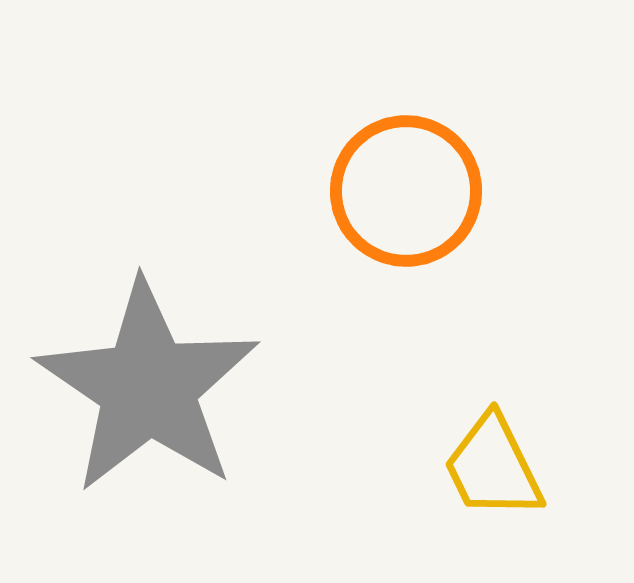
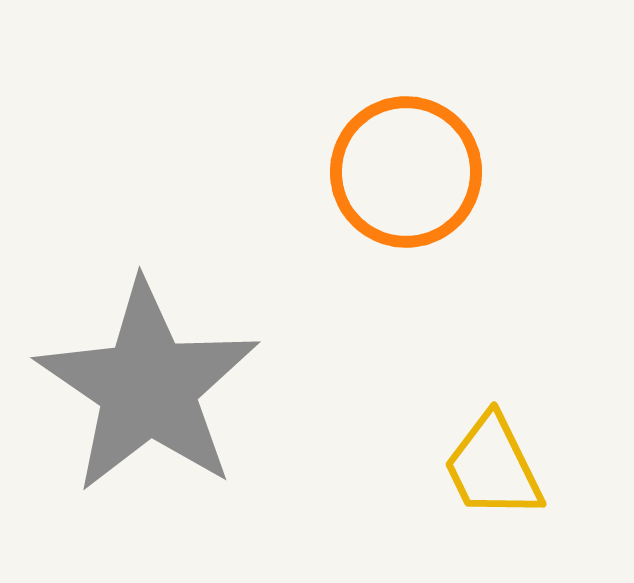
orange circle: moved 19 px up
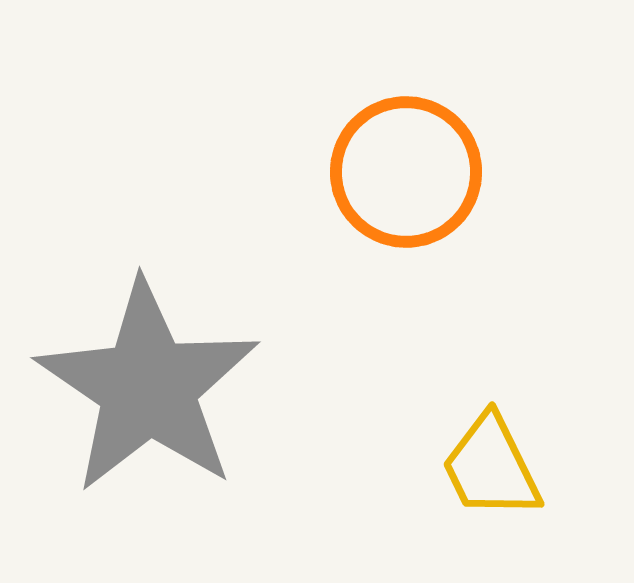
yellow trapezoid: moved 2 px left
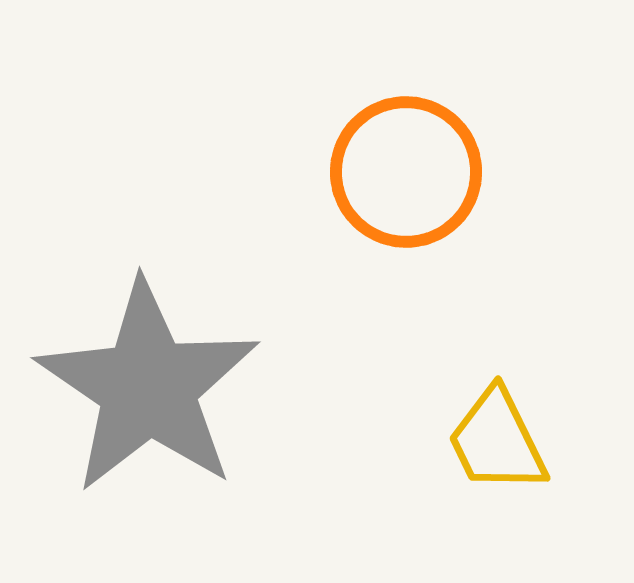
yellow trapezoid: moved 6 px right, 26 px up
